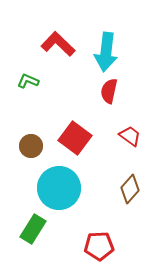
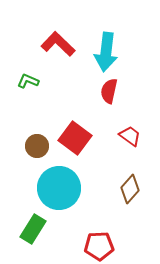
brown circle: moved 6 px right
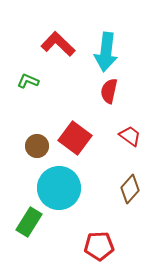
green rectangle: moved 4 px left, 7 px up
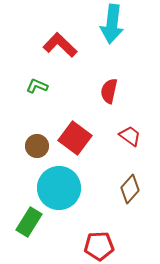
red L-shape: moved 2 px right, 1 px down
cyan arrow: moved 6 px right, 28 px up
green L-shape: moved 9 px right, 5 px down
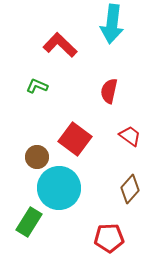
red square: moved 1 px down
brown circle: moved 11 px down
red pentagon: moved 10 px right, 8 px up
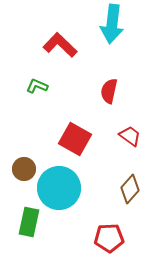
red square: rotated 8 degrees counterclockwise
brown circle: moved 13 px left, 12 px down
green rectangle: rotated 20 degrees counterclockwise
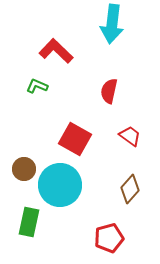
red L-shape: moved 4 px left, 6 px down
cyan circle: moved 1 px right, 3 px up
red pentagon: rotated 12 degrees counterclockwise
